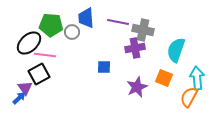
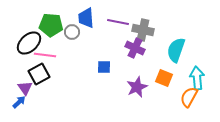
purple cross: rotated 36 degrees clockwise
blue arrow: moved 4 px down
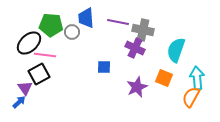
orange semicircle: moved 2 px right
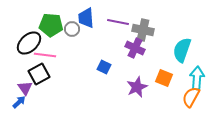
gray circle: moved 3 px up
cyan semicircle: moved 6 px right
blue square: rotated 24 degrees clockwise
cyan arrow: rotated 10 degrees clockwise
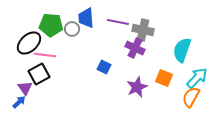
cyan arrow: rotated 40 degrees clockwise
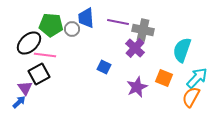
purple cross: rotated 18 degrees clockwise
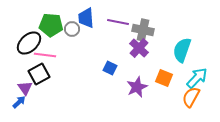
purple cross: moved 4 px right
blue square: moved 6 px right, 1 px down
